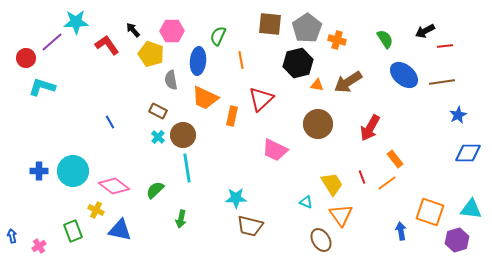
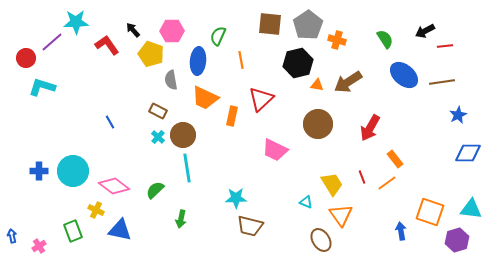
gray pentagon at (307, 28): moved 1 px right, 3 px up
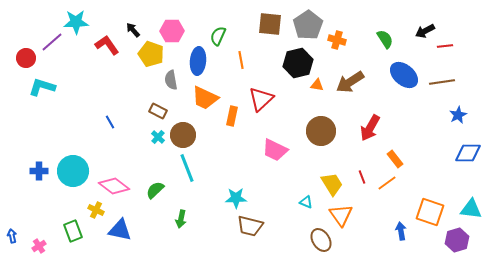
brown arrow at (348, 82): moved 2 px right
brown circle at (318, 124): moved 3 px right, 7 px down
cyan line at (187, 168): rotated 12 degrees counterclockwise
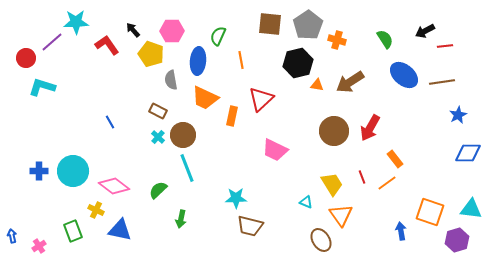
brown circle at (321, 131): moved 13 px right
green semicircle at (155, 190): moved 3 px right
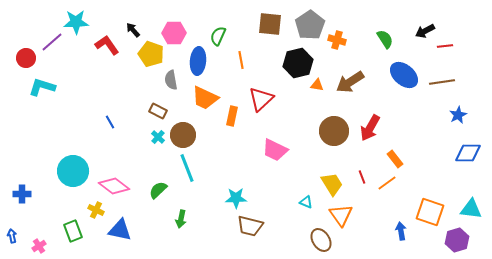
gray pentagon at (308, 25): moved 2 px right
pink hexagon at (172, 31): moved 2 px right, 2 px down
blue cross at (39, 171): moved 17 px left, 23 px down
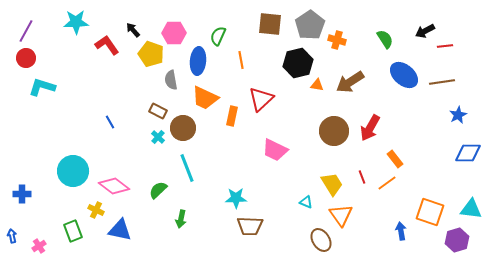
purple line at (52, 42): moved 26 px left, 11 px up; rotated 20 degrees counterclockwise
brown circle at (183, 135): moved 7 px up
brown trapezoid at (250, 226): rotated 12 degrees counterclockwise
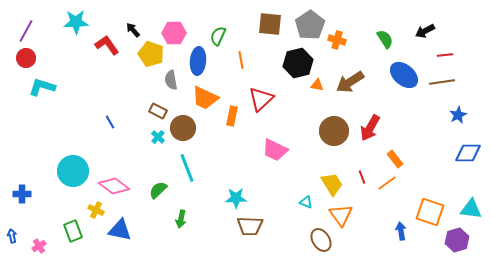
red line at (445, 46): moved 9 px down
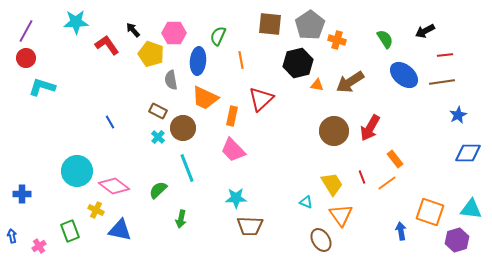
pink trapezoid at (275, 150): moved 42 px left; rotated 20 degrees clockwise
cyan circle at (73, 171): moved 4 px right
green rectangle at (73, 231): moved 3 px left
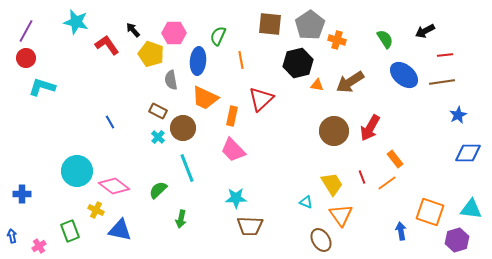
cyan star at (76, 22): rotated 15 degrees clockwise
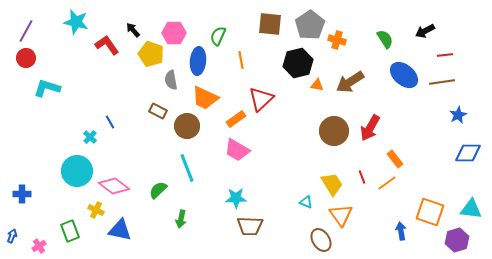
cyan L-shape at (42, 87): moved 5 px right, 1 px down
orange rectangle at (232, 116): moved 4 px right, 3 px down; rotated 42 degrees clockwise
brown circle at (183, 128): moved 4 px right, 2 px up
cyan cross at (158, 137): moved 68 px left
pink trapezoid at (233, 150): moved 4 px right; rotated 16 degrees counterclockwise
blue arrow at (12, 236): rotated 32 degrees clockwise
